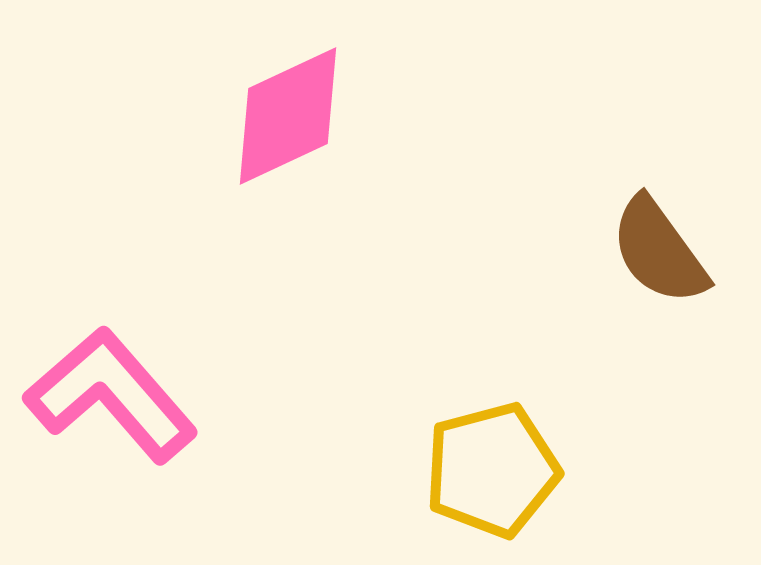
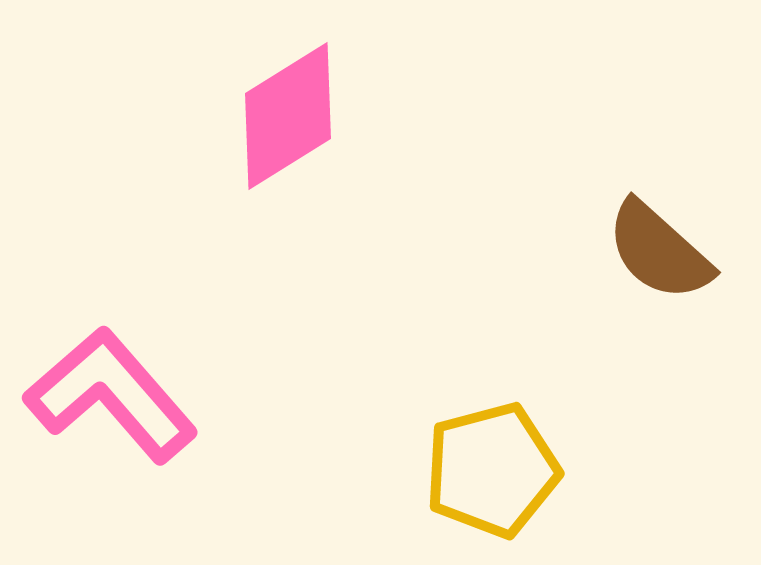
pink diamond: rotated 7 degrees counterclockwise
brown semicircle: rotated 12 degrees counterclockwise
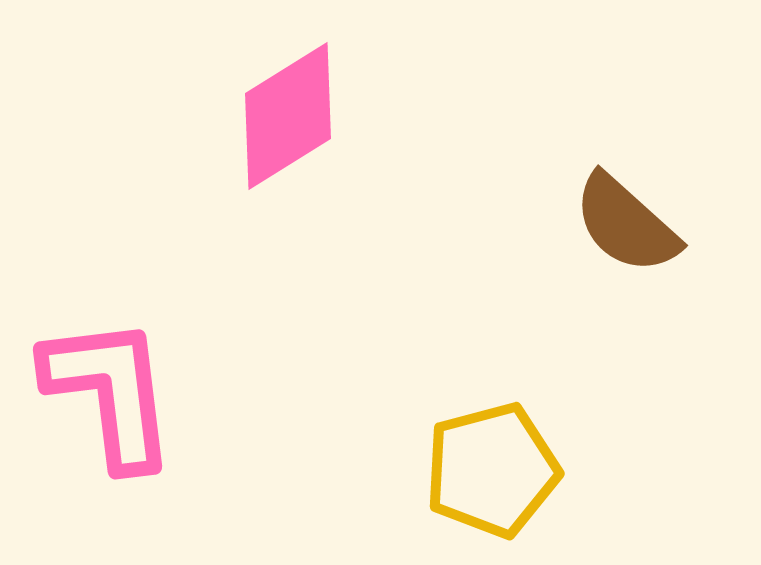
brown semicircle: moved 33 px left, 27 px up
pink L-shape: moved 1 px left, 3 px up; rotated 34 degrees clockwise
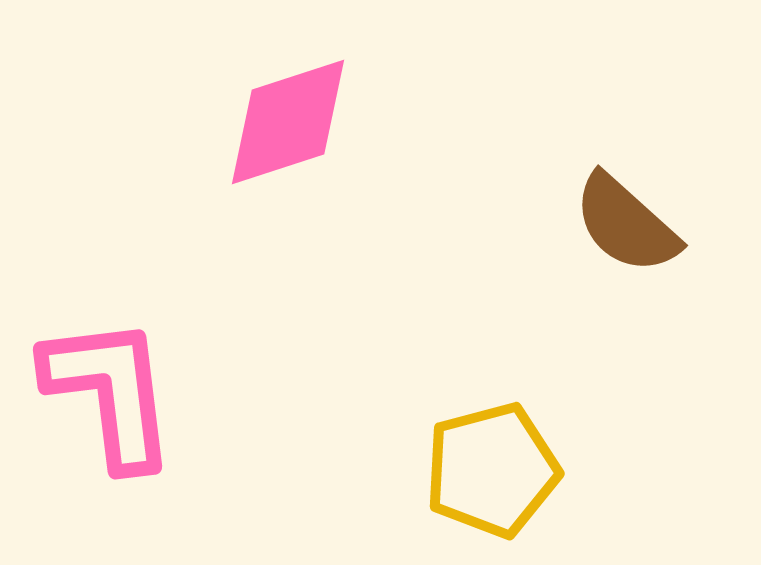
pink diamond: moved 6 px down; rotated 14 degrees clockwise
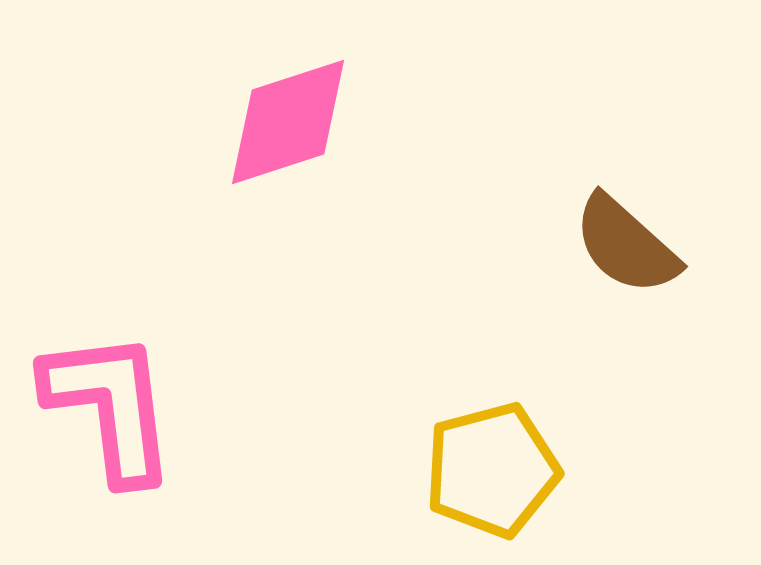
brown semicircle: moved 21 px down
pink L-shape: moved 14 px down
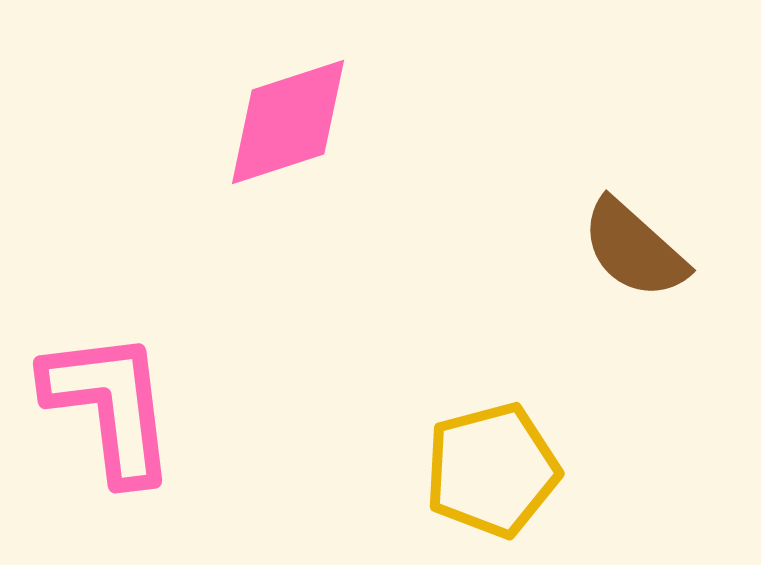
brown semicircle: moved 8 px right, 4 px down
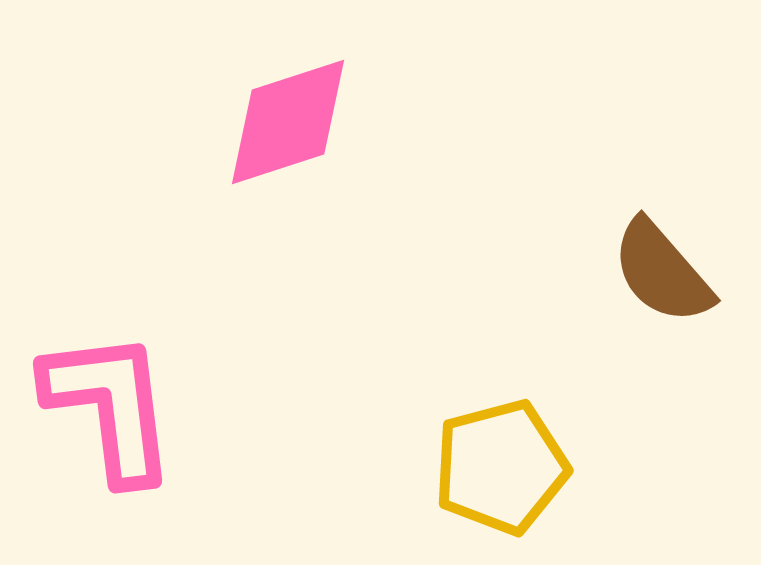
brown semicircle: moved 28 px right, 23 px down; rotated 7 degrees clockwise
yellow pentagon: moved 9 px right, 3 px up
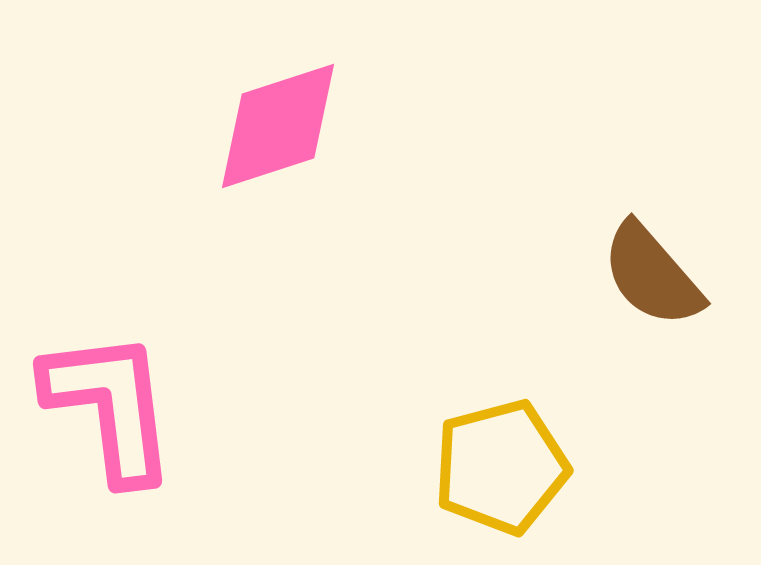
pink diamond: moved 10 px left, 4 px down
brown semicircle: moved 10 px left, 3 px down
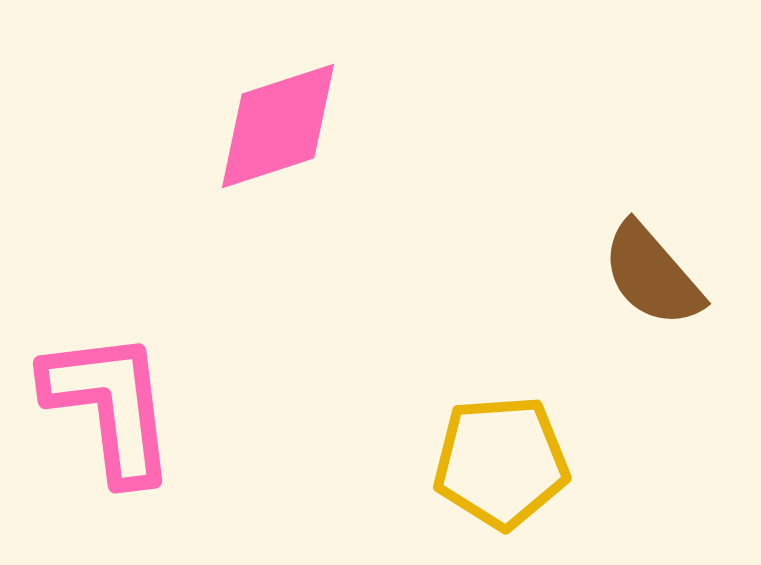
yellow pentagon: moved 5 px up; rotated 11 degrees clockwise
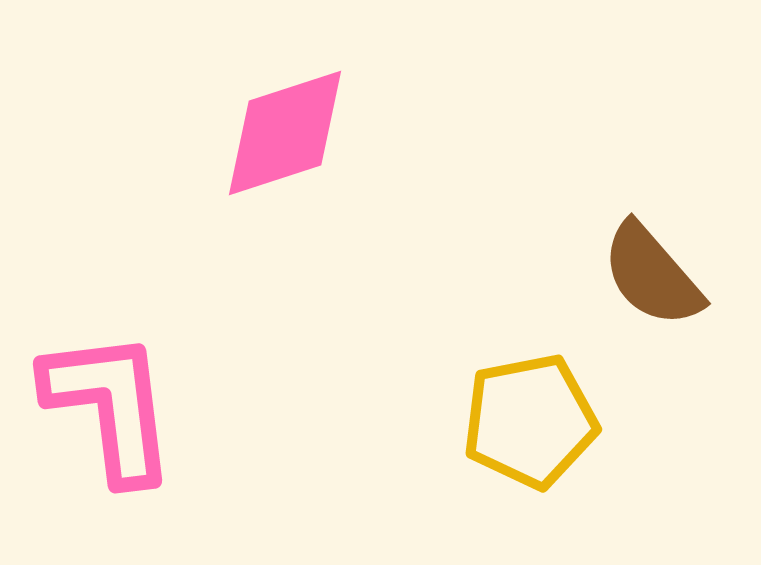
pink diamond: moved 7 px right, 7 px down
yellow pentagon: moved 29 px right, 41 px up; rotated 7 degrees counterclockwise
